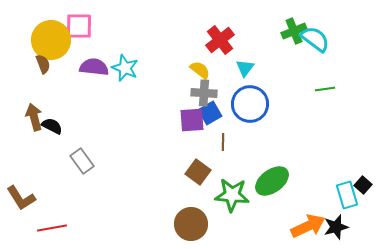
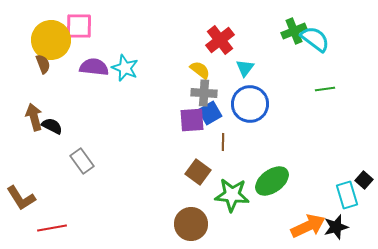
black square: moved 1 px right, 5 px up
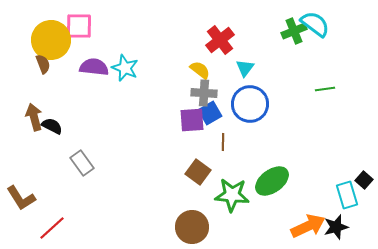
cyan semicircle: moved 15 px up
gray rectangle: moved 2 px down
brown circle: moved 1 px right, 3 px down
red line: rotated 32 degrees counterclockwise
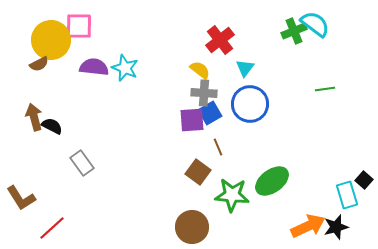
brown semicircle: moved 4 px left; rotated 84 degrees clockwise
brown line: moved 5 px left, 5 px down; rotated 24 degrees counterclockwise
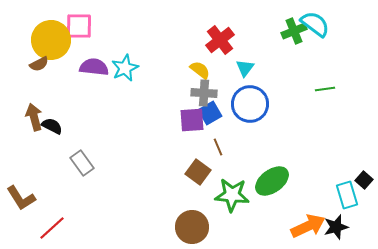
cyan star: rotated 24 degrees clockwise
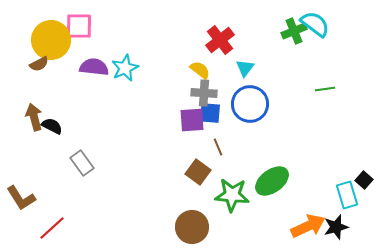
blue square: rotated 35 degrees clockwise
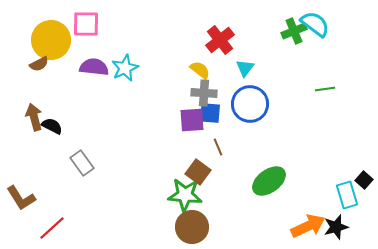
pink square: moved 7 px right, 2 px up
green ellipse: moved 3 px left
green star: moved 47 px left
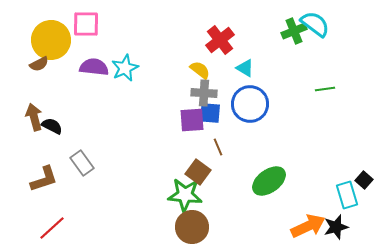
cyan triangle: rotated 36 degrees counterclockwise
brown L-shape: moved 23 px right, 19 px up; rotated 76 degrees counterclockwise
